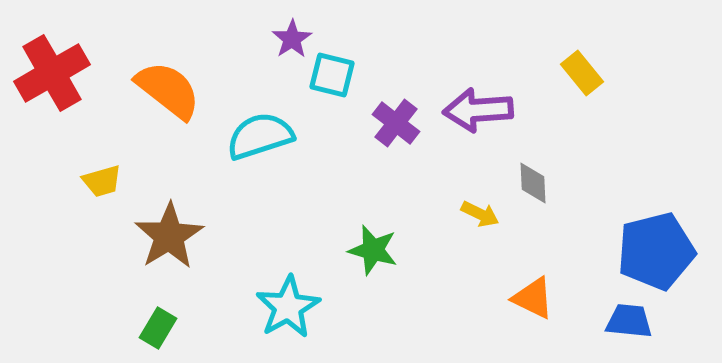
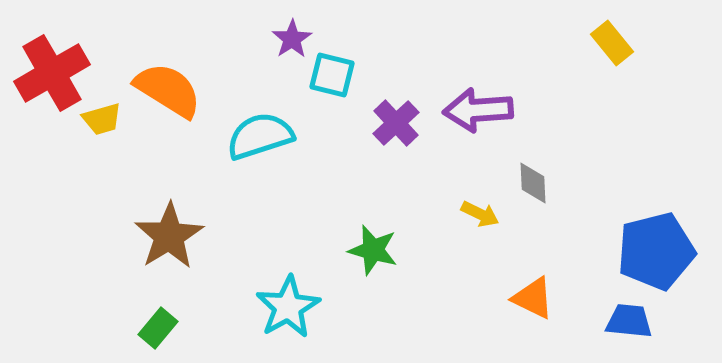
yellow rectangle: moved 30 px right, 30 px up
orange semicircle: rotated 6 degrees counterclockwise
purple cross: rotated 9 degrees clockwise
yellow trapezoid: moved 62 px up
green rectangle: rotated 9 degrees clockwise
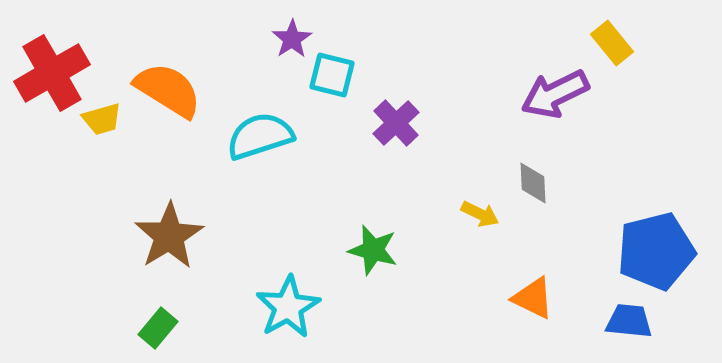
purple arrow: moved 77 px right, 16 px up; rotated 22 degrees counterclockwise
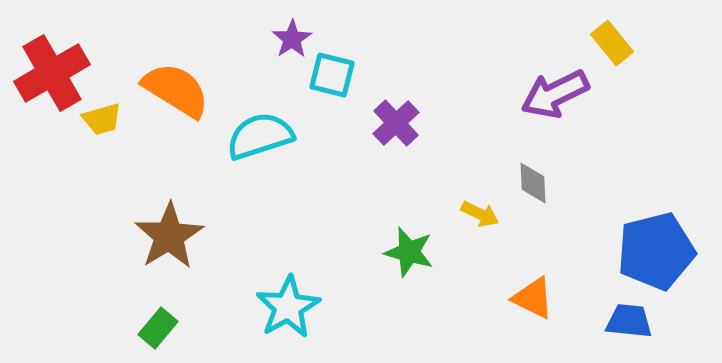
orange semicircle: moved 8 px right
green star: moved 36 px right, 2 px down
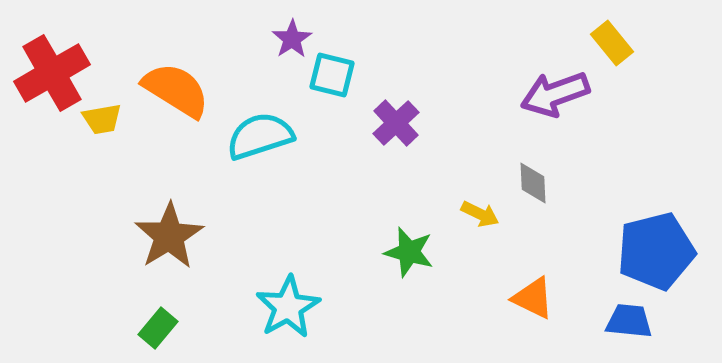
purple arrow: rotated 6 degrees clockwise
yellow trapezoid: rotated 6 degrees clockwise
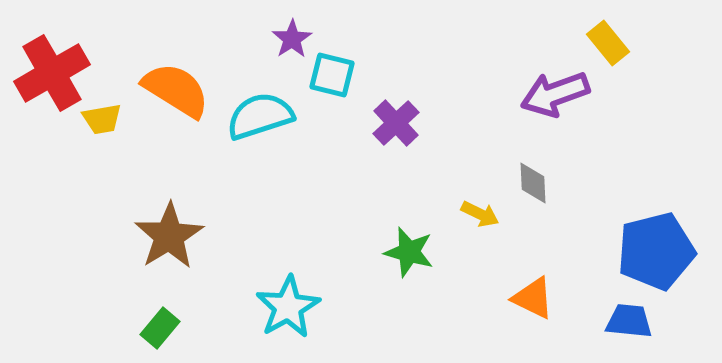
yellow rectangle: moved 4 px left
cyan semicircle: moved 20 px up
green rectangle: moved 2 px right
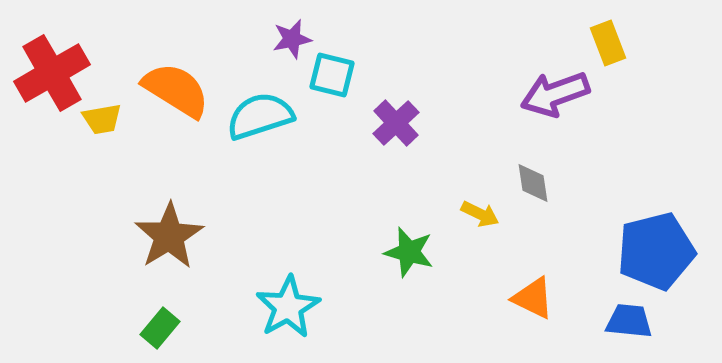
purple star: rotated 21 degrees clockwise
yellow rectangle: rotated 18 degrees clockwise
gray diamond: rotated 6 degrees counterclockwise
